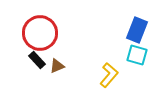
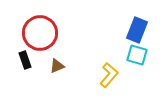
black rectangle: moved 12 px left; rotated 24 degrees clockwise
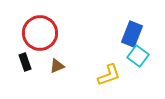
blue rectangle: moved 5 px left, 4 px down
cyan square: moved 1 px right, 1 px down; rotated 20 degrees clockwise
black rectangle: moved 2 px down
yellow L-shape: rotated 30 degrees clockwise
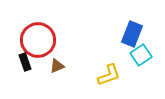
red circle: moved 2 px left, 7 px down
cyan square: moved 3 px right, 1 px up; rotated 20 degrees clockwise
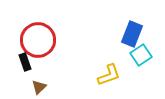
brown triangle: moved 18 px left, 21 px down; rotated 21 degrees counterclockwise
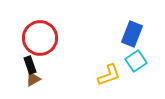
red circle: moved 2 px right, 2 px up
cyan square: moved 5 px left, 6 px down
black rectangle: moved 5 px right, 3 px down
brown triangle: moved 6 px left, 8 px up; rotated 14 degrees clockwise
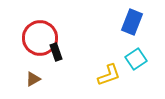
blue rectangle: moved 12 px up
cyan square: moved 2 px up
black rectangle: moved 26 px right, 13 px up
